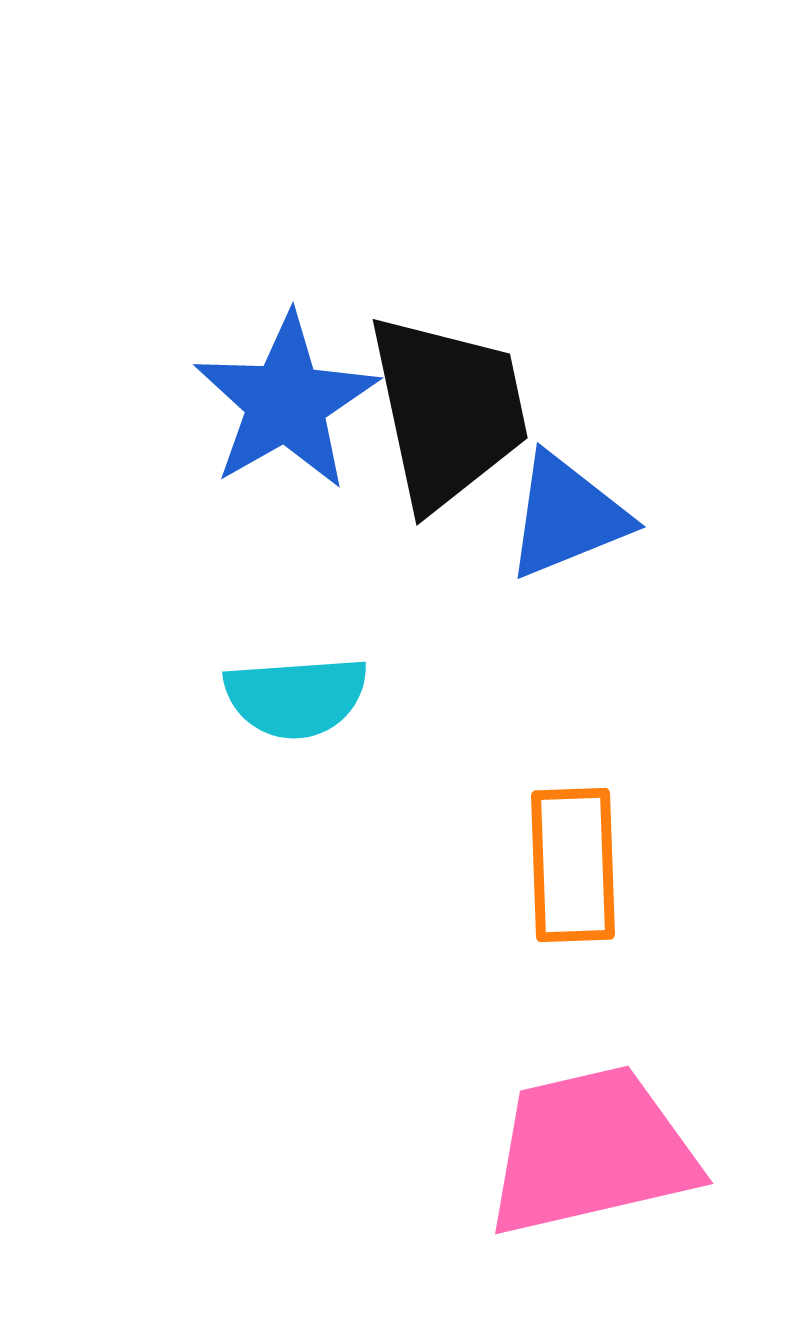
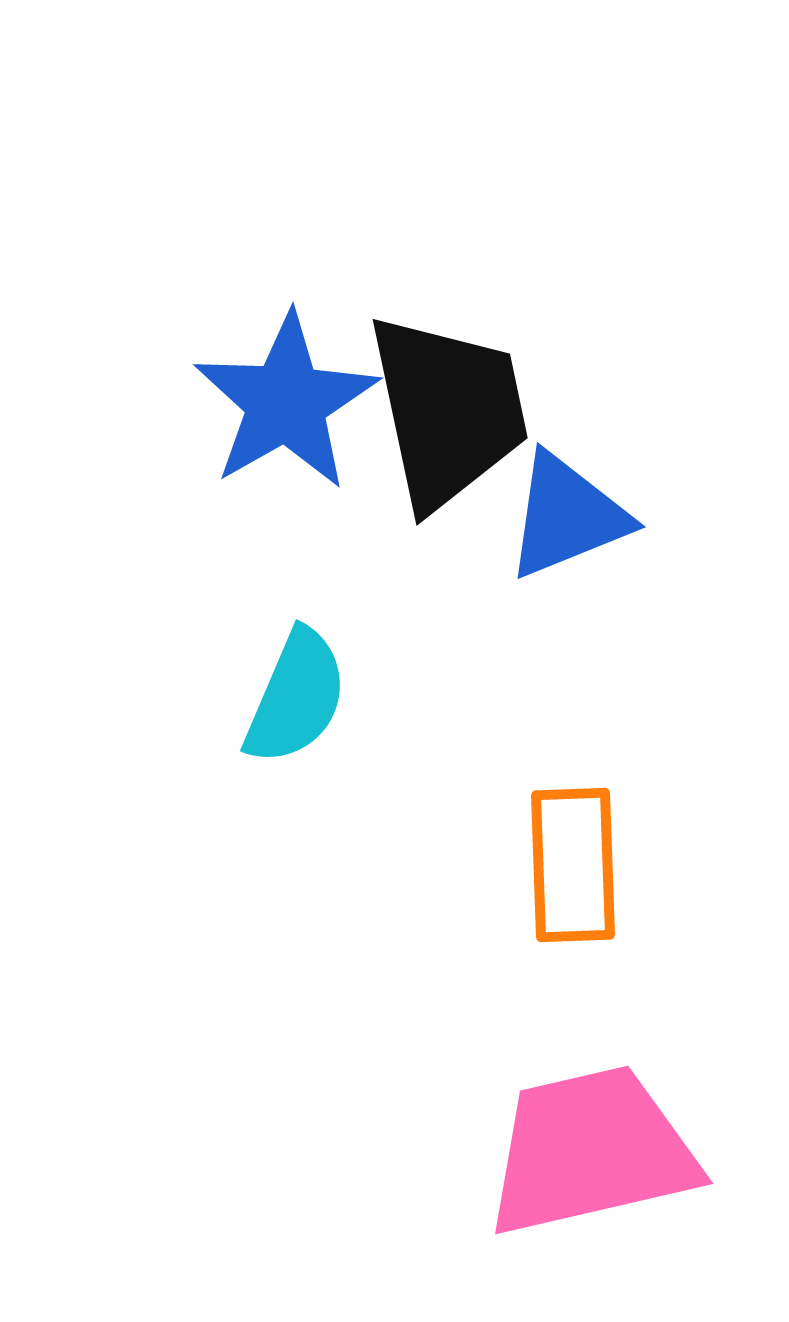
cyan semicircle: rotated 63 degrees counterclockwise
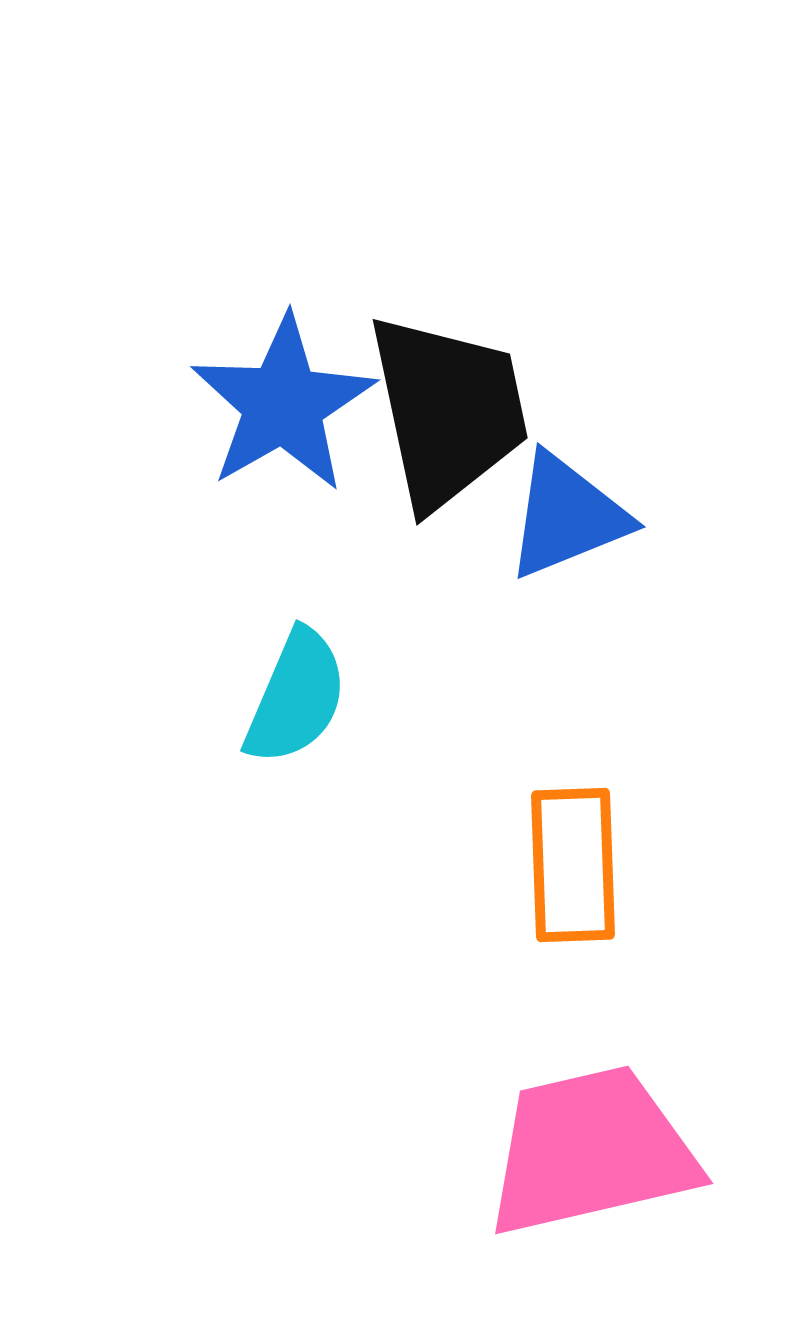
blue star: moved 3 px left, 2 px down
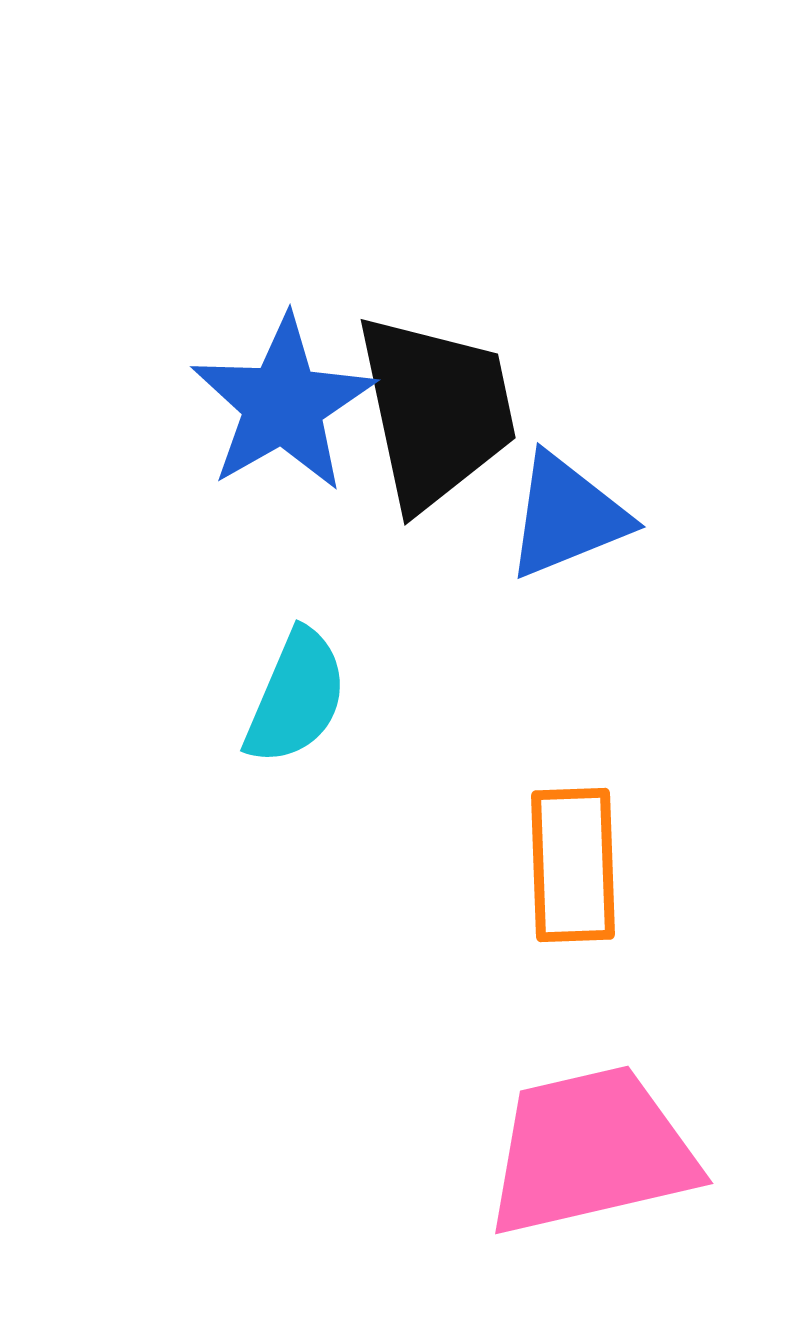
black trapezoid: moved 12 px left
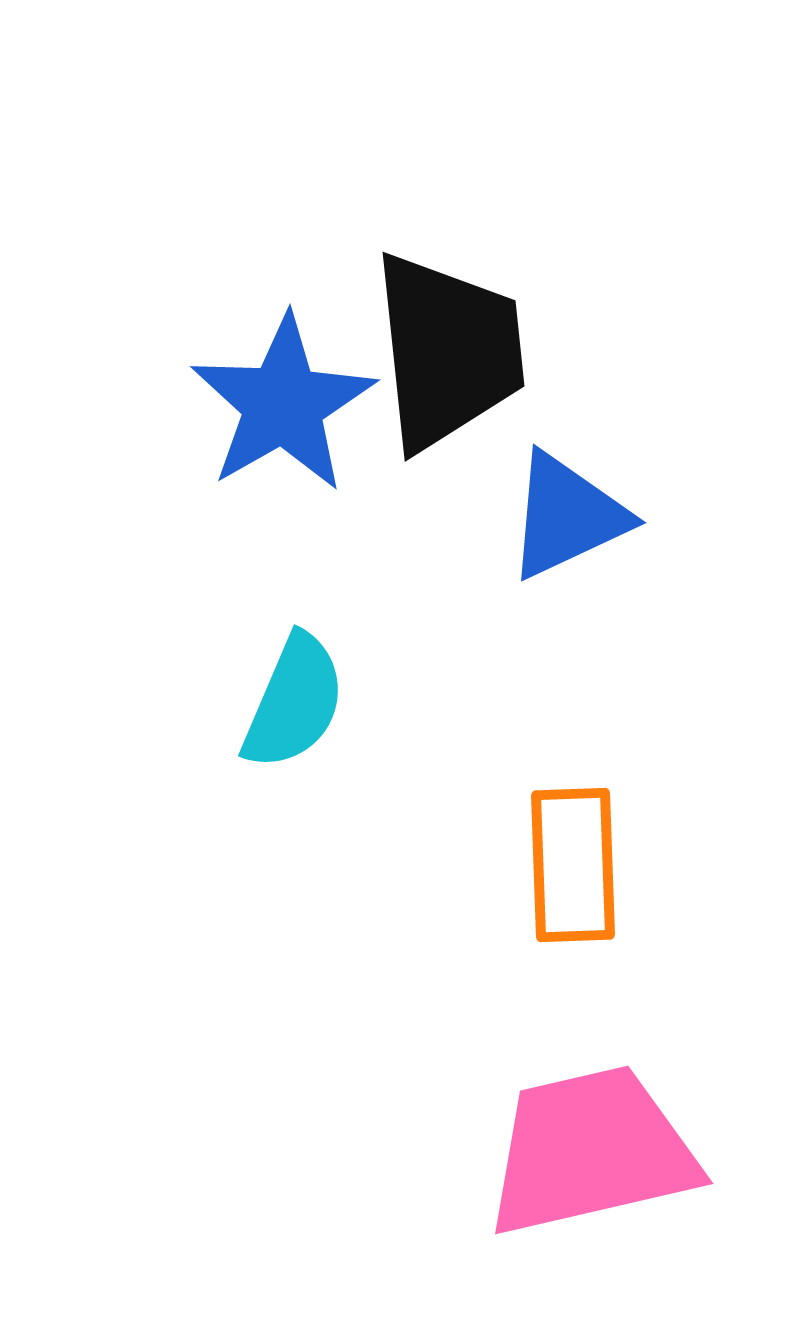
black trapezoid: moved 12 px right, 60 px up; rotated 6 degrees clockwise
blue triangle: rotated 3 degrees counterclockwise
cyan semicircle: moved 2 px left, 5 px down
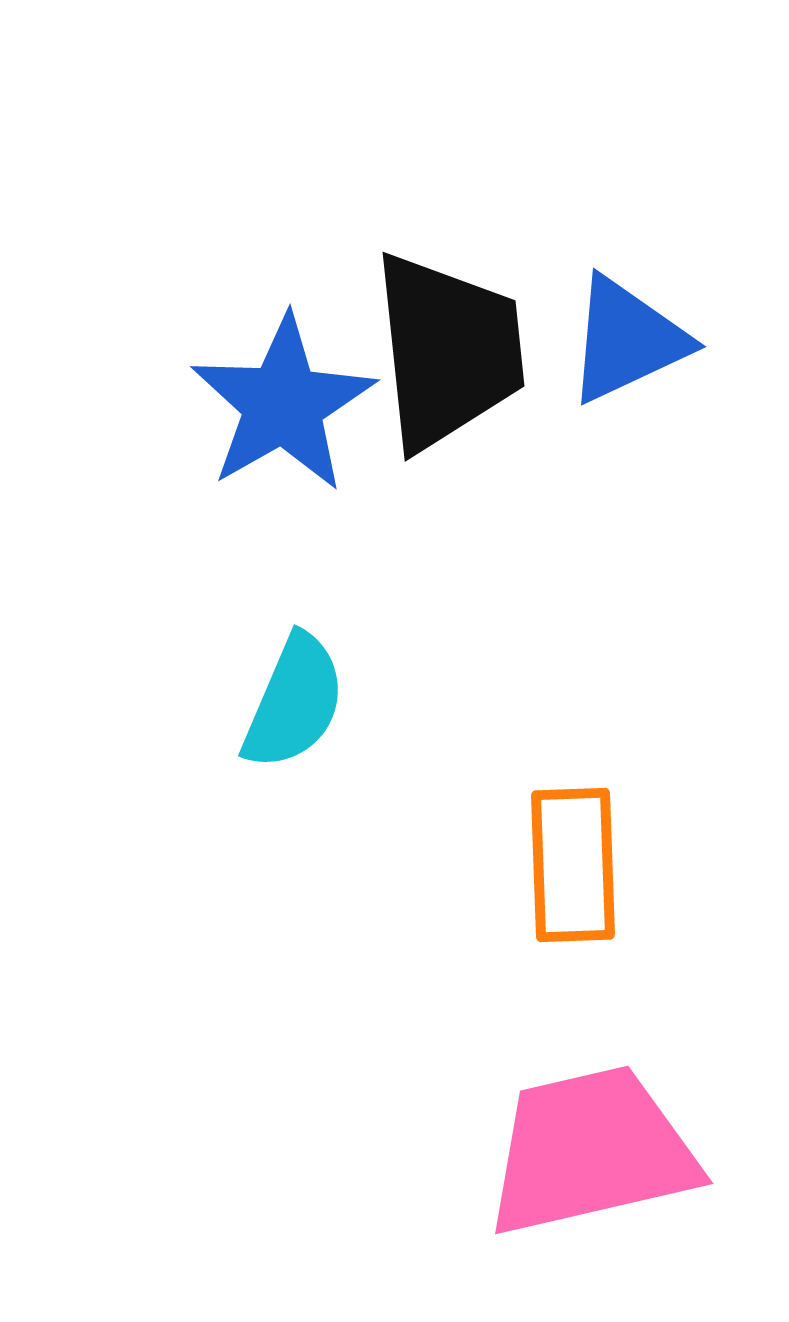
blue triangle: moved 60 px right, 176 px up
